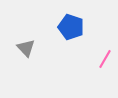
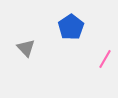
blue pentagon: rotated 20 degrees clockwise
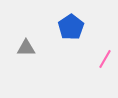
gray triangle: rotated 48 degrees counterclockwise
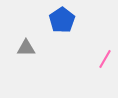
blue pentagon: moved 9 px left, 7 px up
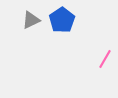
gray triangle: moved 5 px right, 28 px up; rotated 24 degrees counterclockwise
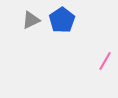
pink line: moved 2 px down
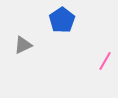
gray triangle: moved 8 px left, 25 px down
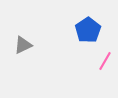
blue pentagon: moved 26 px right, 10 px down
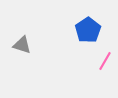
gray triangle: moved 1 px left; rotated 42 degrees clockwise
